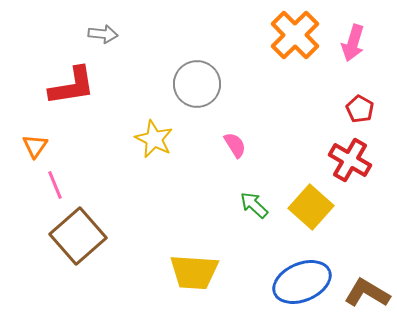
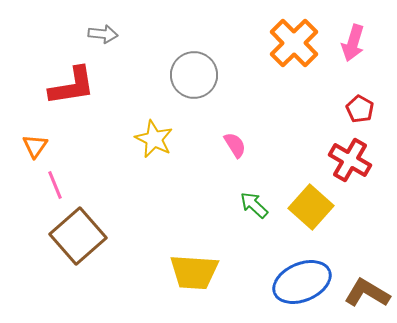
orange cross: moved 1 px left, 8 px down
gray circle: moved 3 px left, 9 px up
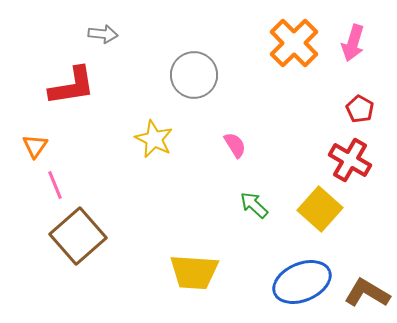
yellow square: moved 9 px right, 2 px down
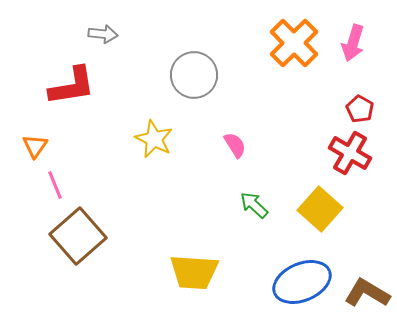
red cross: moved 7 px up
